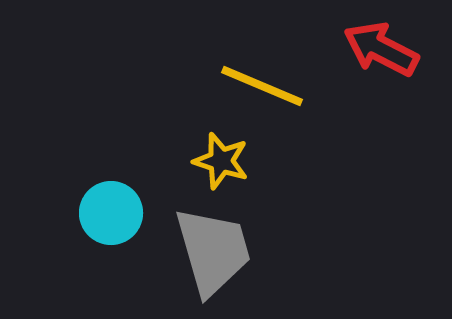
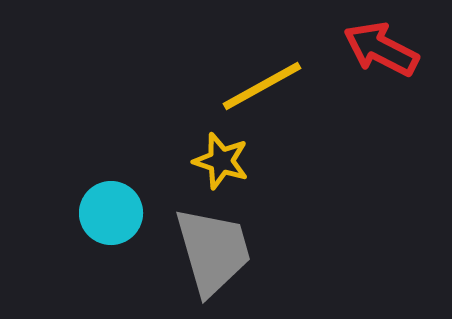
yellow line: rotated 52 degrees counterclockwise
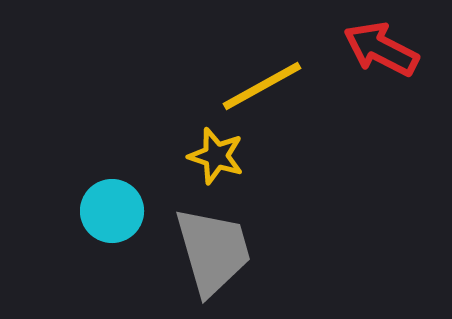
yellow star: moved 5 px left, 5 px up
cyan circle: moved 1 px right, 2 px up
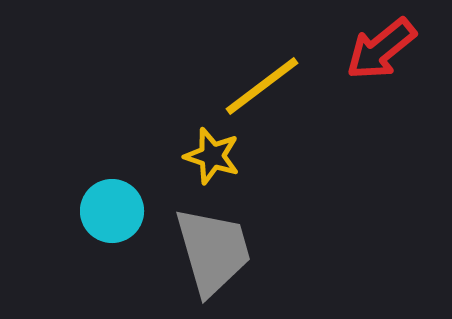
red arrow: rotated 66 degrees counterclockwise
yellow line: rotated 8 degrees counterclockwise
yellow star: moved 4 px left
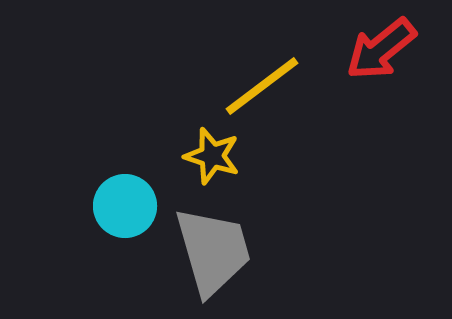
cyan circle: moved 13 px right, 5 px up
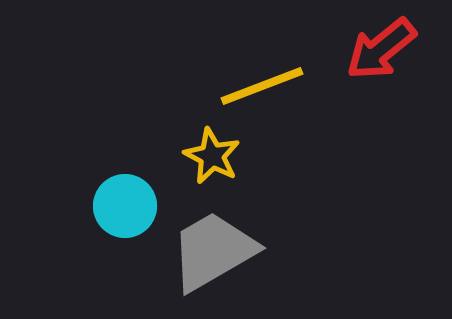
yellow line: rotated 16 degrees clockwise
yellow star: rotated 10 degrees clockwise
gray trapezoid: rotated 104 degrees counterclockwise
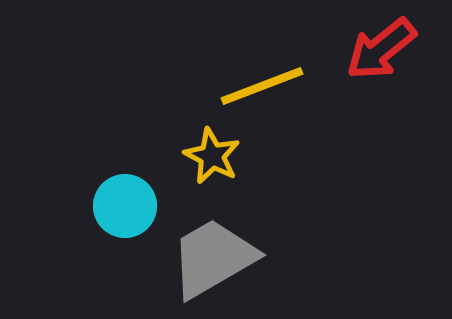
gray trapezoid: moved 7 px down
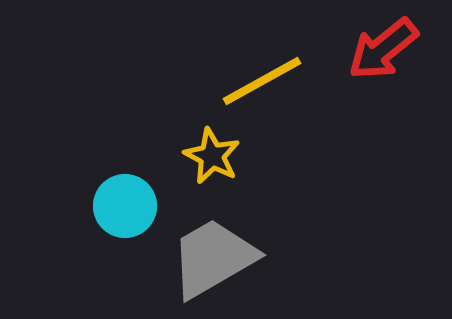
red arrow: moved 2 px right
yellow line: moved 5 px up; rotated 8 degrees counterclockwise
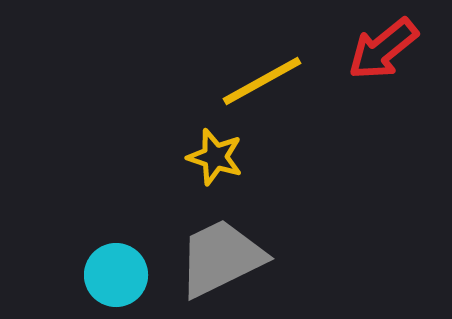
yellow star: moved 3 px right, 1 px down; rotated 10 degrees counterclockwise
cyan circle: moved 9 px left, 69 px down
gray trapezoid: moved 8 px right; rotated 4 degrees clockwise
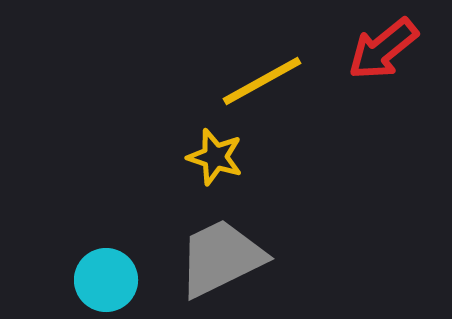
cyan circle: moved 10 px left, 5 px down
